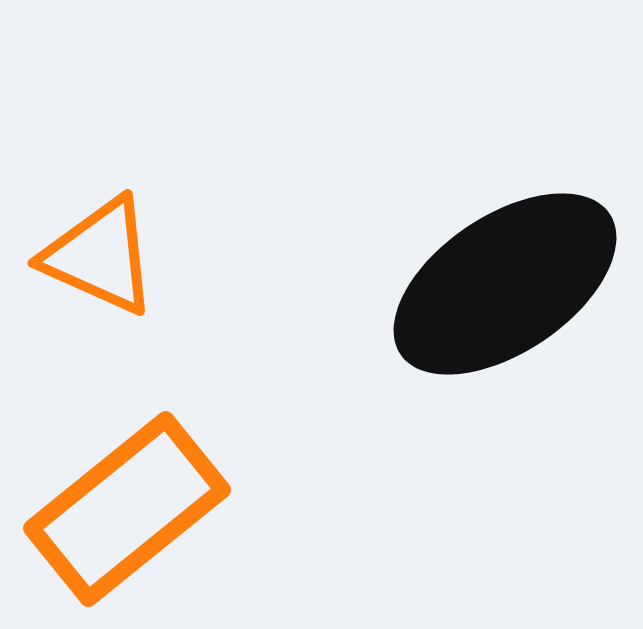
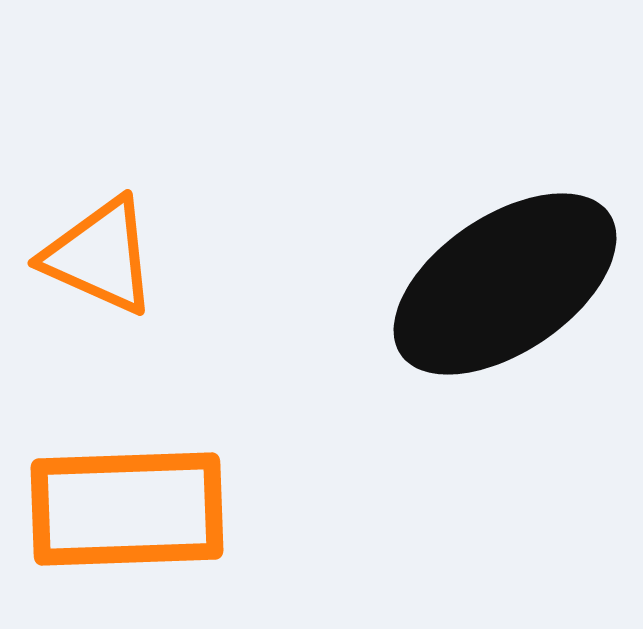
orange rectangle: rotated 37 degrees clockwise
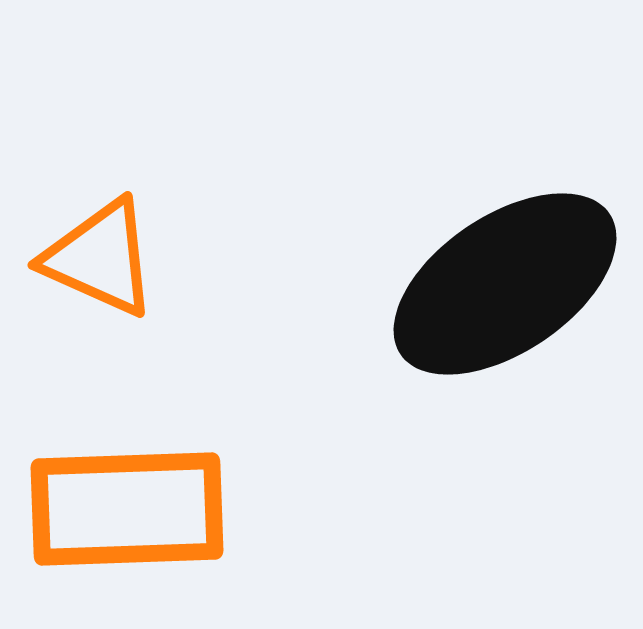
orange triangle: moved 2 px down
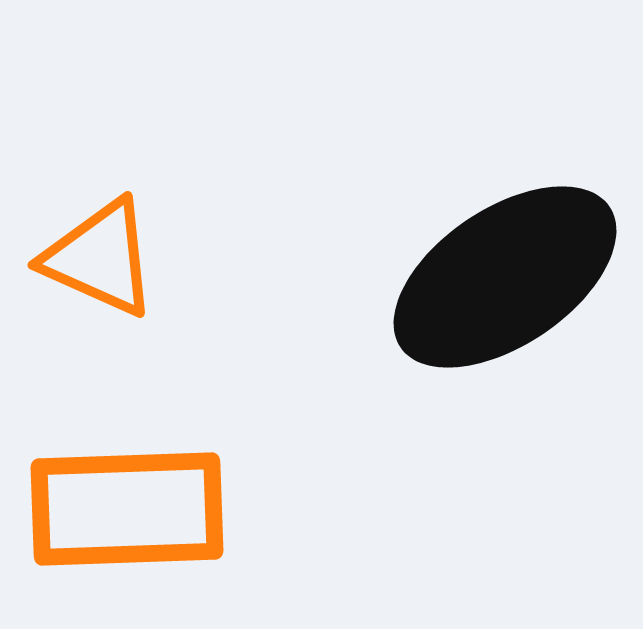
black ellipse: moved 7 px up
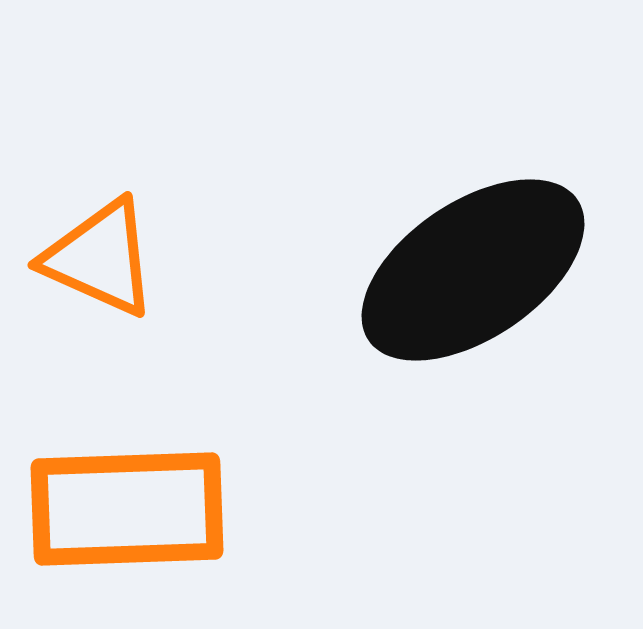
black ellipse: moved 32 px left, 7 px up
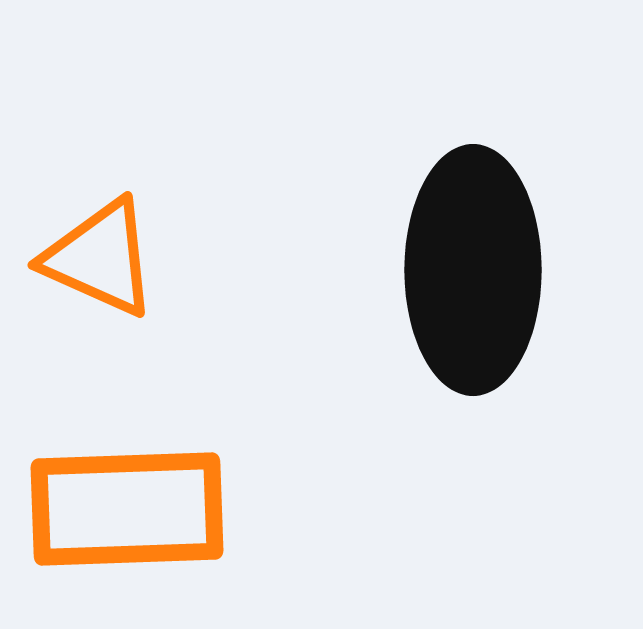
black ellipse: rotated 56 degrees counterclockwise
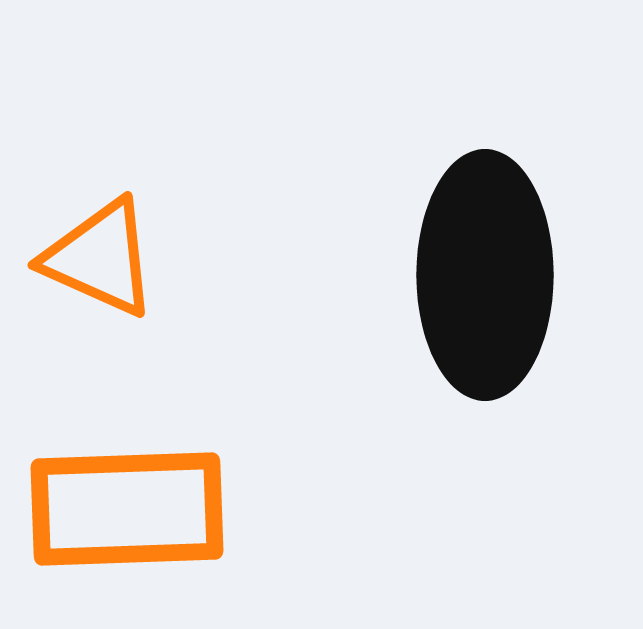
black ellipse: moved 12 px right, 5 px down
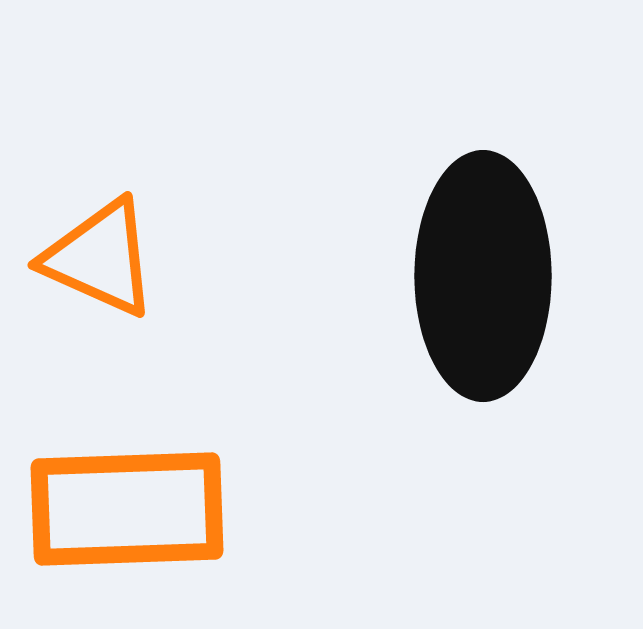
black ellipse: moved 2 px left, 1 px down
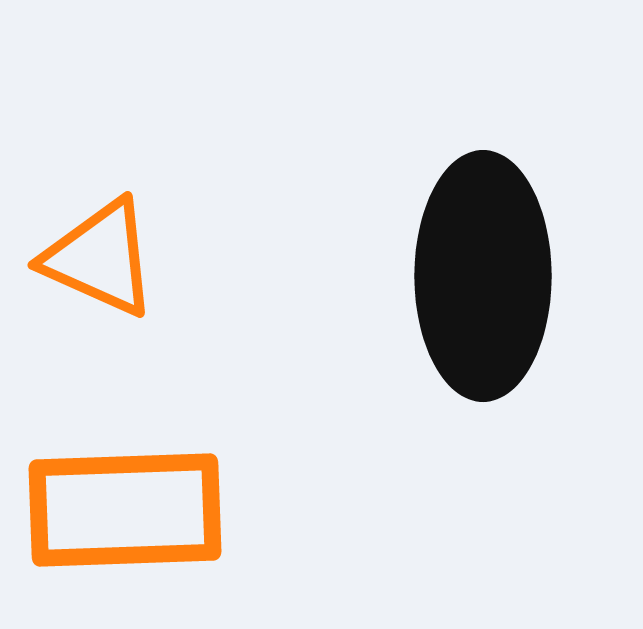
orange rectangle: moved 2 px left, 1 px down
